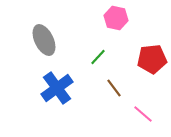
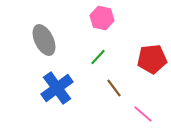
pink hexagon: moved 14 px left
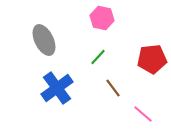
brown line: moved 1 px left
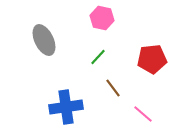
blue cross: moved 9 px right, 19 px down; rotated 28 degrees clockwise
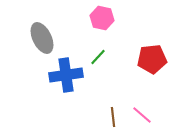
gray ellipse: moved 2 px left, 2 px up
brown line: moved 29 px down; rotated 30 degrees clockwise
blue cross: moved 32 px up
pink line: moved 1 px left, 1 px down
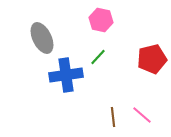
pink hexagon: moved 1 px left, 2 px down
red pentagon: rotated 8 degrees counterclockwise
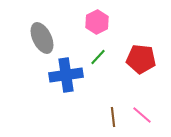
pink hexagon: moved 4 px left, 2 px down; rotated 20 degrees clockwise
red pentagon: moved 11 px left; rotated 20 degrees clockwise
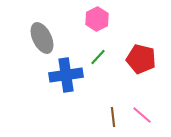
pink hexagon: moved 3 px up
red pentagon: rotated 8 degrees clockwise
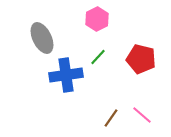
brown line: moved 2 px left, 1 px down; rotated 42 degrees clockwise
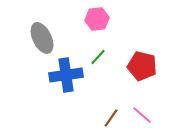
pink hexagon: rotated 20 degrees clockwise
red pentagon: moved 1 px right, 7 px down
